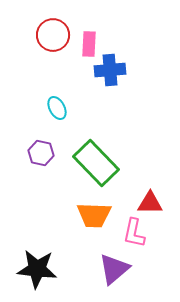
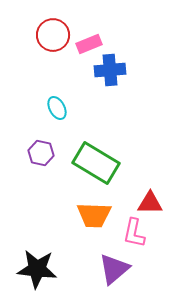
pink rectangle: rotated 65 degrees clockwise
green rectangle: rotated 15 degrees counterclockwise
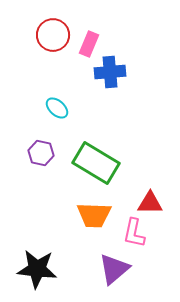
pink rectangle: rotated 45 degrees counterclockwise
blue cross: moved 2 px down
cyan ellipse: rotated 20 degrees counterclockwise
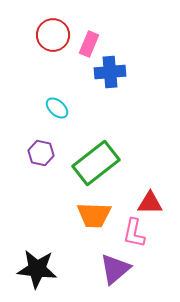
green rectangle: rotated 69 degrees counterclockwise
purple triangle: moved 1 px right
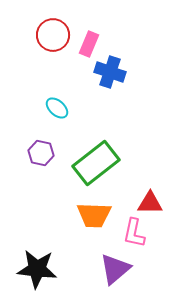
blue cross: rotated 24 degrees clockwise
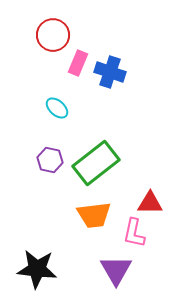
pink rectangle: moved 11 px left, 19 px down
purple hexagon: moved 9 px right, 7 px down
orange trapezoid: rotated 9 degrees counterclockwise
purple triangle: moved 1 px right, 1 px down; rotated 20 degrees counterclockwise
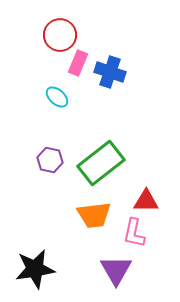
red circle: moved 7 px right
cyan ellipse: moved 11 px up
green rectangle: moved 5 px right
red triangle: moved 4 px left, 2 px up
black star: moved 2 px left; rotated 15 degrees counterclockwise
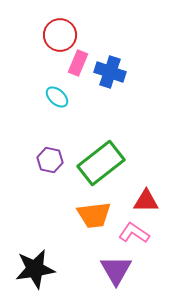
pink L-shape: rotated 112 degrees clockwise
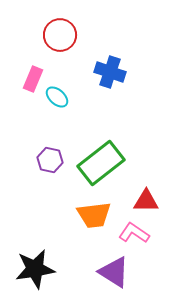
pink rectangle: moved 45 px left, 16 px down
purple triangle: moved 2 px left, 2 px down; rotated 28 degrees counterclockwise
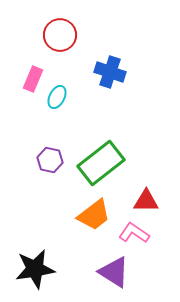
cyan ellipse: rotated 75 degrees clockwise
orange trapezoid: rotated 30 degrees counterclockwise
